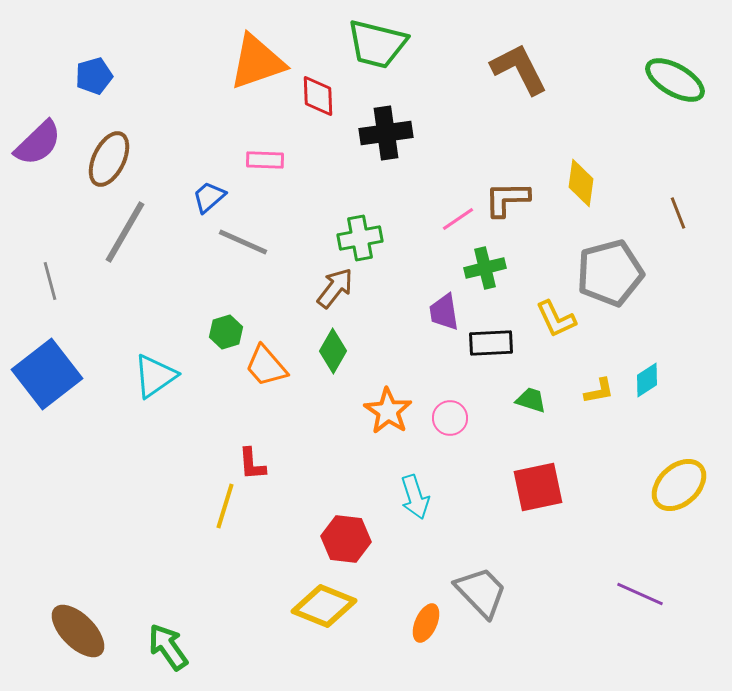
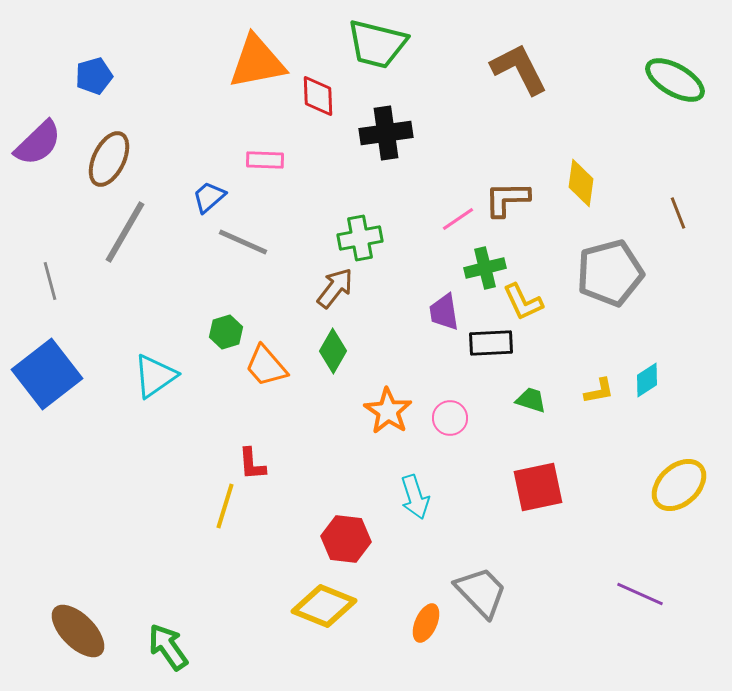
orange triangle at (257, 62): rotated 8 degrees clockwise
yellow L-shape at (556, 319): moved 33 px left, 17 px up
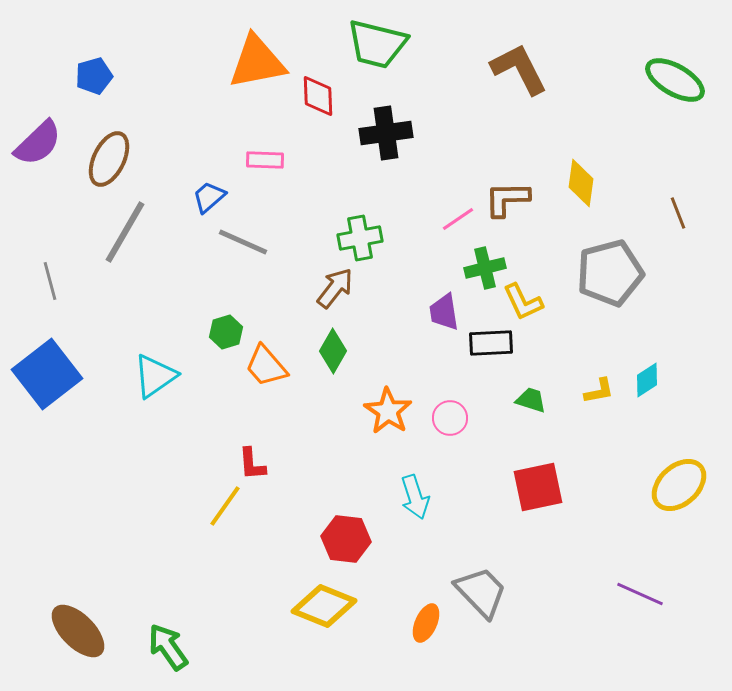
yellow line at (225, 506): rotated 18 degrees clockwise
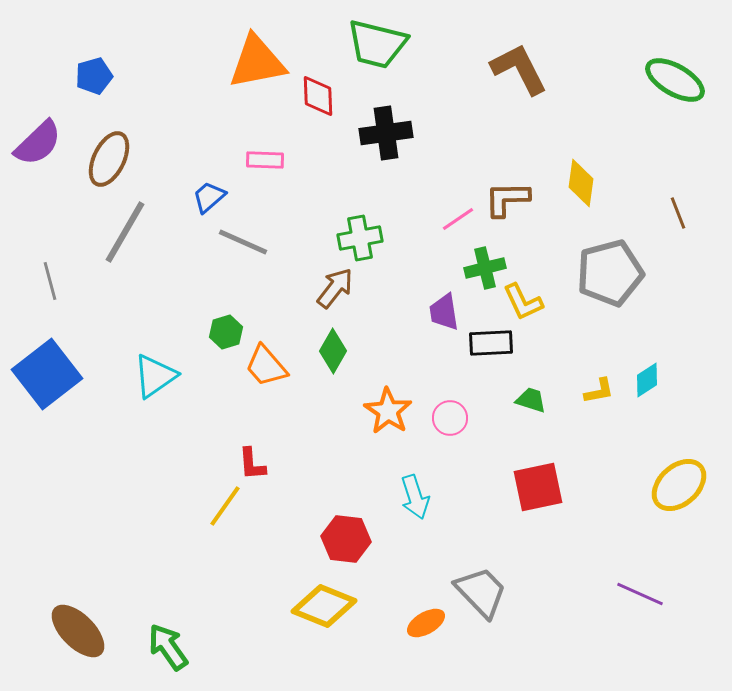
orange ellipse at (426, 623): rotated 36 degrees clockwise
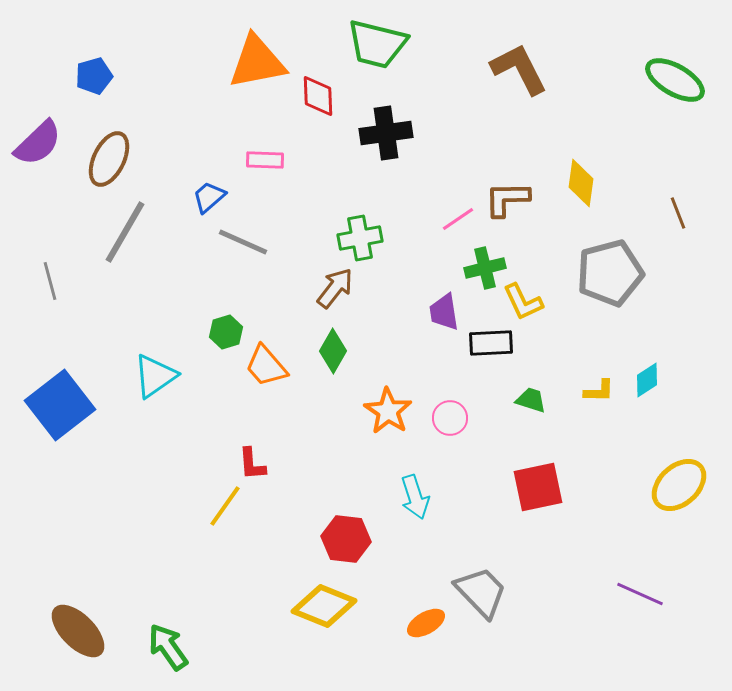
blue square at (47, 374): moved 13 px right, 31 px down
yellow L-shape at (599, 391): rotated 12 degrees clockwise
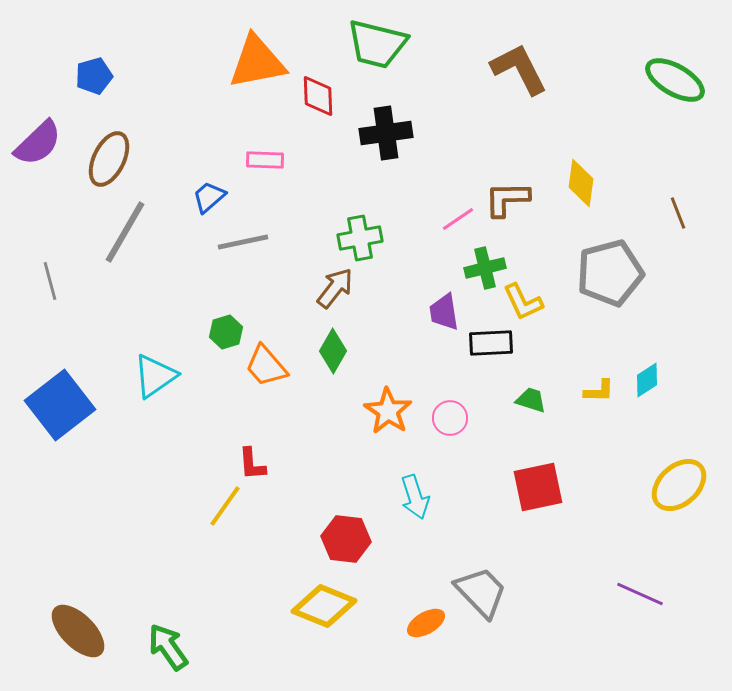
gray line at (243, 242): rotated 36 degrees counterclockwise
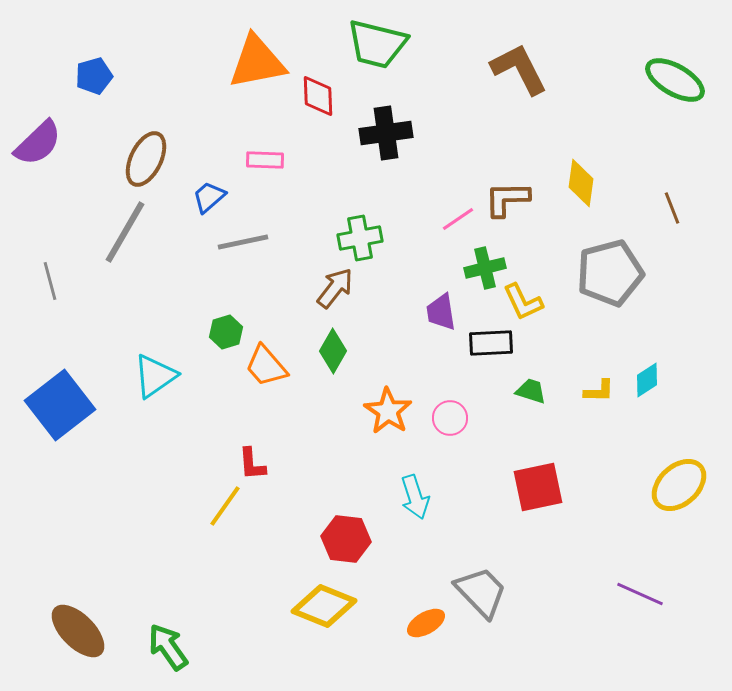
brown ellipse at (109, 159): moved 37 px right
brown line at (678, 213): moved 6 px left, 5 px up
purple trapezoid at (444, 312): moved 3 px left
green trapezoid at (531, 400): moved 9 px up
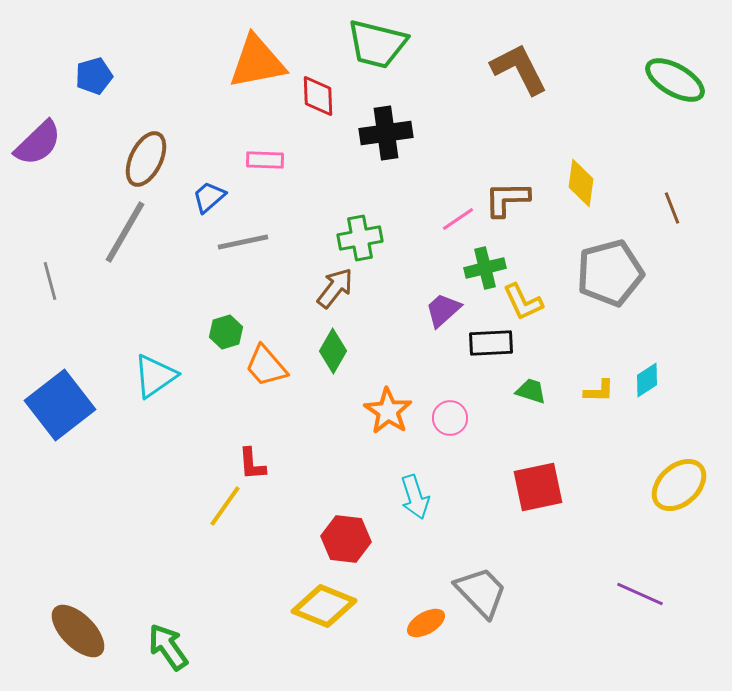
purple trapezoid at (441, 312): moved 2 px right, 2 px up; rotated 57 degrees clockwise
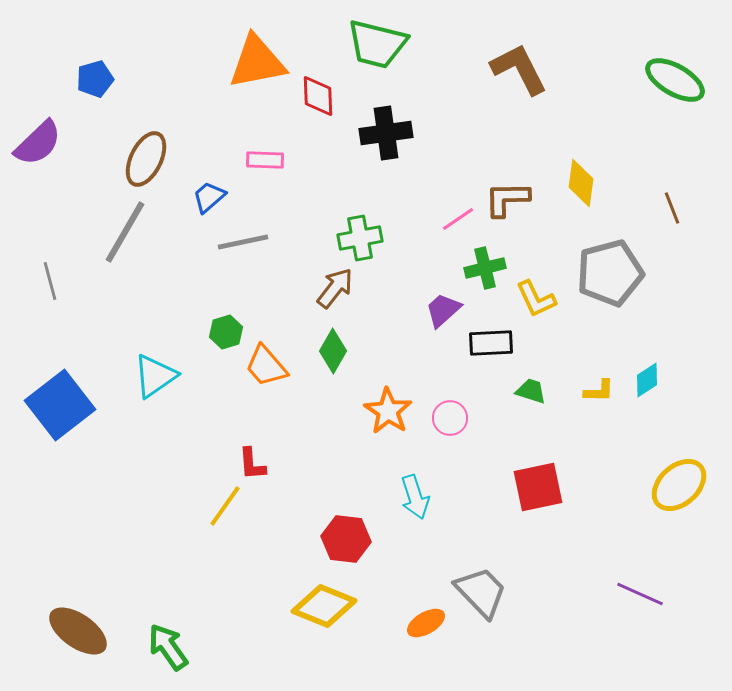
blue pentagon at (94, 76): moved 1 px right, 3 px down
yellow L-shape at (523, 302): moved 13 px right, 3 px up
brown ellipse at (78, 631): rotated 10 degrees counterclockwise
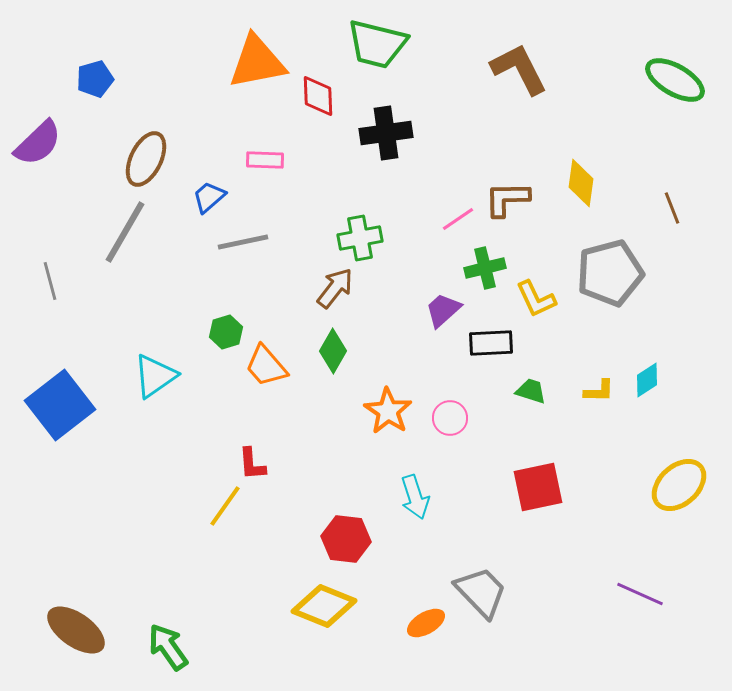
brown ellipse at (78, 631): moved 2 px left, 1 px up
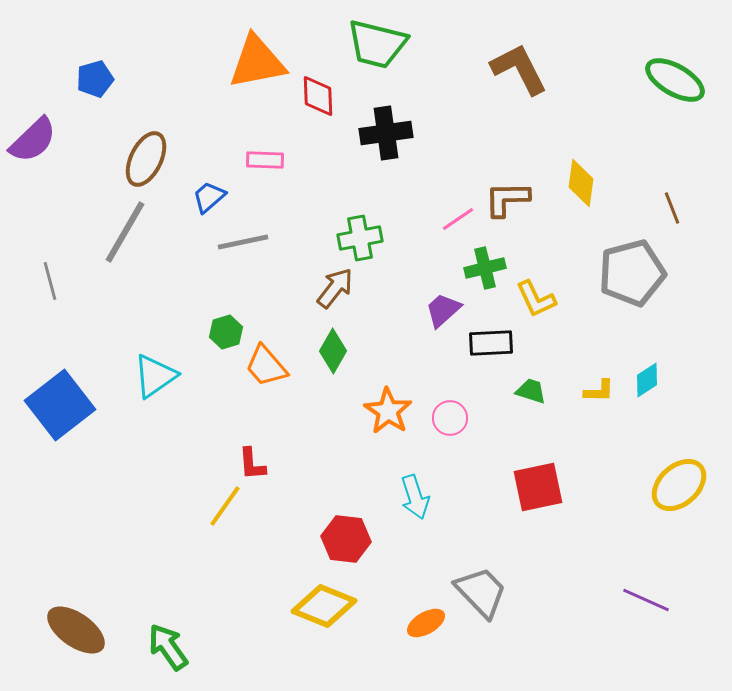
purple semicircle at (38, 143): moved 5 px left, 3 px up
gray pentagon at (610, 273): moved 22 px right
purple line at (640, 594): moved 6 px right, 6 px down
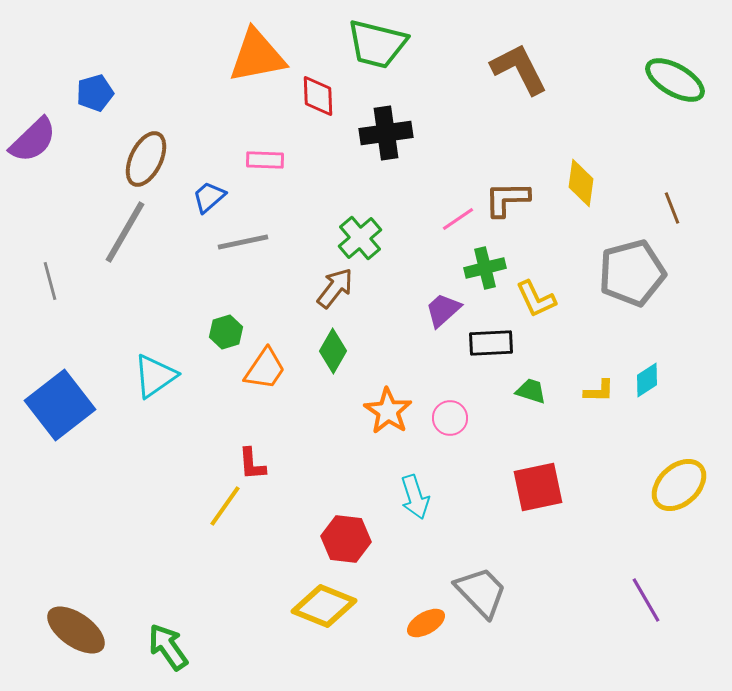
orange triangle at (257, 62): moved 6 px up
blue pentagon at (95, 79): moved 14 px down
green cross at (360, 238): rotated 30 degrees counterclockwise
orange trapezoid at (266, 366): moved 1 px left, 3 px down; rotated 105 degrees counterclockwise
purple line at (646, 600): rotated 36 degrees clockwise
